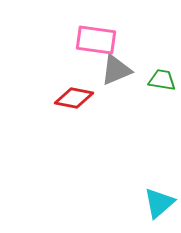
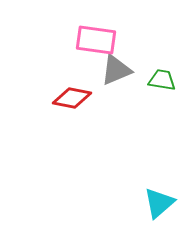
red diamond: moved 2 px left
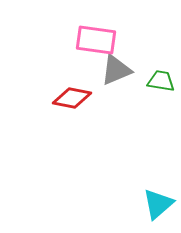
green trapezoid: moved 1 px left, 1 px down
cyan triangle: moved 1 px left, 1 px down
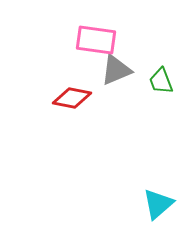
green trapezoid: rotated 120 degrees counterclockwise
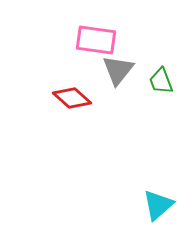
gray triangle: moved 2 px right; rotated 28 degrees counterclockwise
red diamond: rotated 30 degrees clockwise
cyan triangle: moved 1 px down
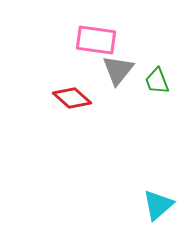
green trapezoid: moved 4 px left
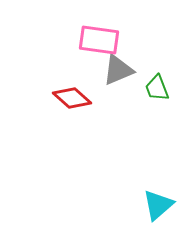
pink rectangle: moved 3 px right
gray triangle: rotated 28 degrees clockwise
green trapezoid: moved 7 px down
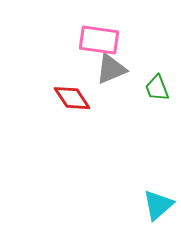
gray triangle: moved 7 px left, 1 px up
red diamond: rotated 15 degrees clockwise
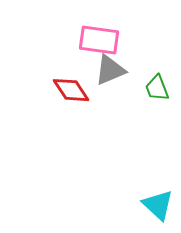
gray triangle: moved 1 px left, 1 px down
red diamond: moved 1 px left, 8 px up
cyan triangle: rotated 36 degrees counterclockwise
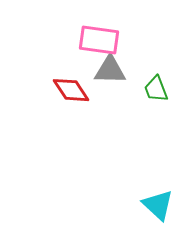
gray triangle: rotated 24 degrees clockwise
green trapezoid: moved 1 px left, 1 px down
